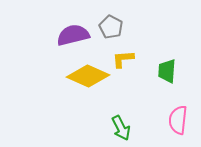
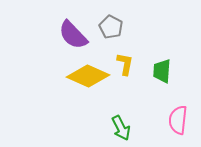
purple semicircle: rotated 120 degrees counterclockwise
yellow L-shape: moved 2 px right, 5 px down; rotated 105 degrees clockwise
green trapezoid: moved 5 px left
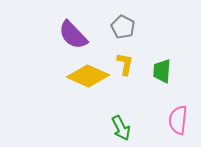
gray pentagon: moved 12 px right
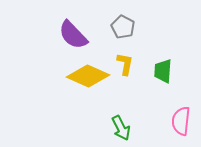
green trapezoid: moved 1 px right
pink semicircle: moved 3 px right, 1 px down
